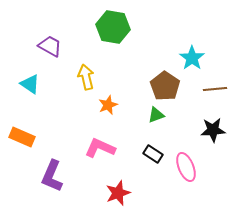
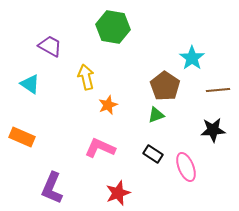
brown line: moved 3 px right, 1 px down
purple L-shape: moved 12 px down
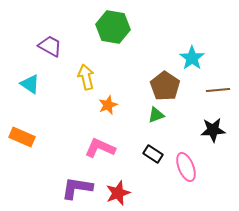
purple L-shape: moved 25 px right; rotated 76 degrees clockwise
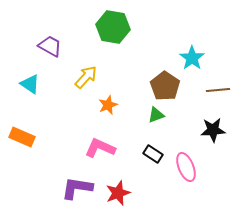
yellow arrow: rotated 55 degrees clockwise
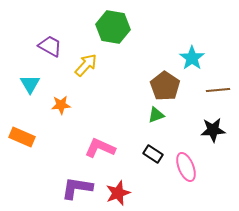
yellow arrow: moved 12 px up
cyan triangle: rotated 25 degrees clockwise
orange star: moved 47 px left; rotated 18 degrees clockwise
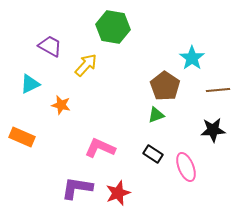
cyan triangle: rotated 35 degrees clockwise
orange star: rotated 18 degrees clockwise
